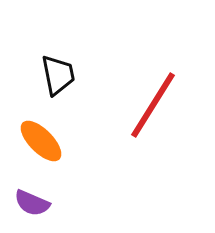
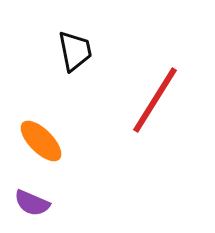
black trapezoid: moved 17 px right, 24 px up
red line: moved 2 px right, 5 px up
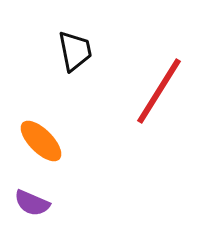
red line: moved 4 px right, 9 px up
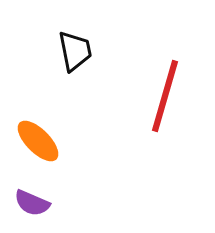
red line: moved 6 px right, 5 px down; rotated 16 degrees counterclockwise
orange ellipse: moved 3 px left
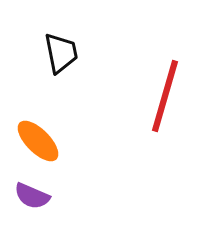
black trapezoid: moved 14 px left, 2 px down
purple semicircle: moved 7 px up
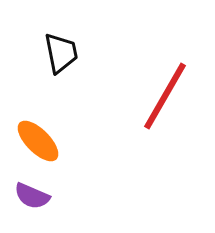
red line: rotated 14 degrees clockwise
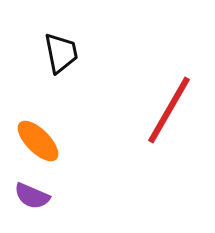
red line: moved 4 px right, 14 px down
